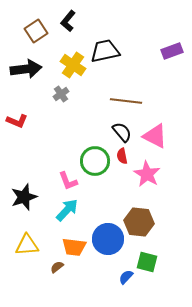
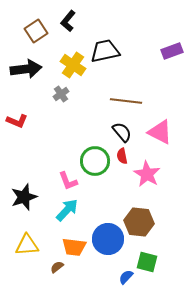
pink triangle: moved 5 px right, 4 px up
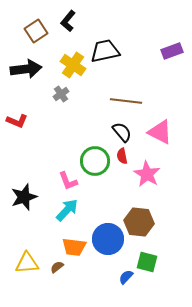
yellow triangle: moved 18 px down
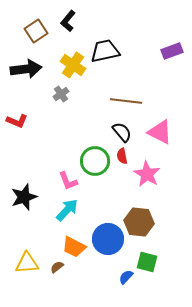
orange trapezoid: rotated 20 degrees clockwise
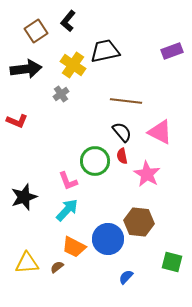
green square: moved 25 px right
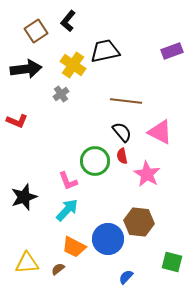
brown semicircle: moved 1 px right, 2 px down
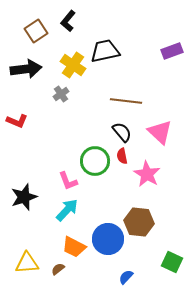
pink triangle: rotated 16 degrees clockwise
green square: rotated 10 degrees clockwise
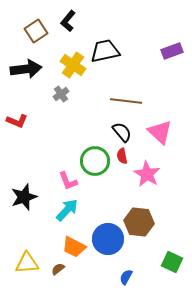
blue semicircle: rotated 14 degrees counterclockwise
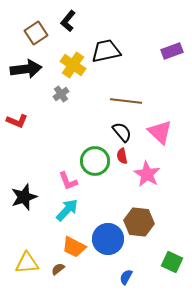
brown square: moved 2 px down
black trapezoid: moved 1 px right
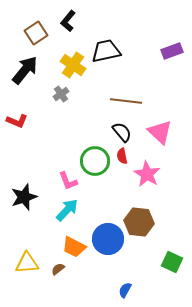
black arrow: moved 1 px left, 1 px down; rotated 44 degrees counterclockwise
blue semicircle: moved 1 px left, 13 px down
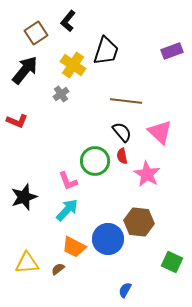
black trapezoid: rotated 120 degrees clockwise
